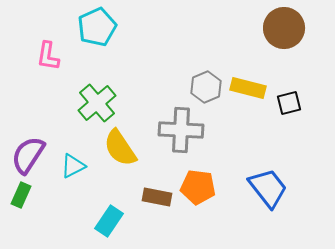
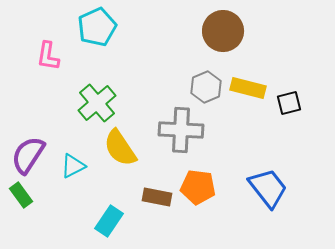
brown circle: moved 61 px left, 3 px down
green rectangle: rotated 60 degrees counterclockwise
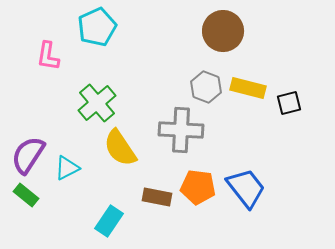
gray hexagon: rotated 16 degrees counterclockwise
cyan triangle: moved 6 px left, 2 px down
blue trapezoid: moved 22 px left
green rectangle: moved 5 px right; rotated 15 degrees counterclockwise
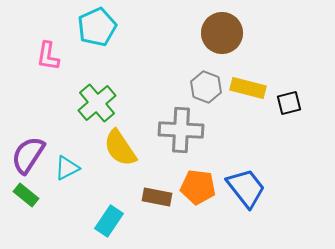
brown circle: moved 1 px left, 2 px down
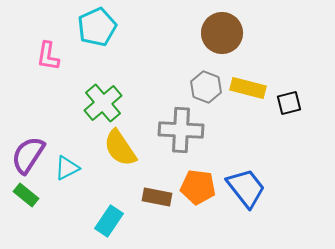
green cross: moved 6 px right
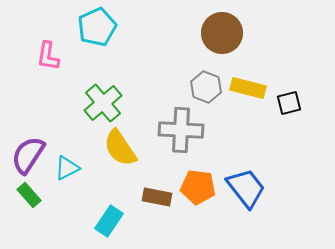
green rectangle: moved 3 px right; rotated 10 degrees clockwise
